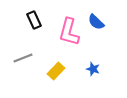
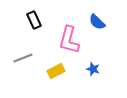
blue semicircle: moved 1 px right
pink L-shape: moved 8 px down
yellow rectangle: rotated 18 degrees clockwise
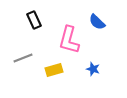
yellow rectangle: moved 2 px left, 1 px up; rotated 12 degrees clockwise
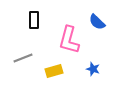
black rectangle: rotated 24 degrees clockwise
yellow rectangle: moved 1 px down
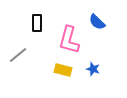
black rectangle: moved 3 px right, 3 px down
gray line: moved 5 px left, 3 px up; rotated 18 degrees counterclockwise
yellow rectangle: moved 9 px right, 1 px up; rotated 30 degrees clockwise
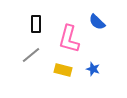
black rectangle: moved 1 px left, 1 px down
pink L-shape: moved 1 px up
gray line: moved 13 px right
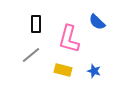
blue star: moved 1 px right, 2 px down
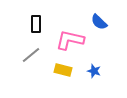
blue semicircle: moved 2 px right
pink L-shape: moved 1 px right, 1 px down; rotated 88 degrees clockwise
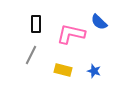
pink L-shape: moved 1 px right, 6 px up
gray line: rotated 24 degrees counterclockwise
